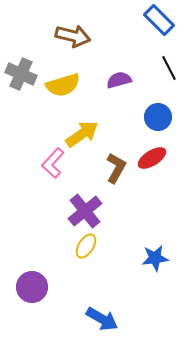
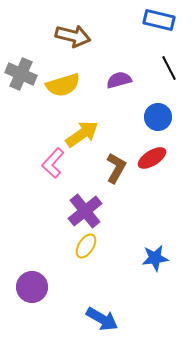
blue rectangle: rotated 32 degrees counterclockwise
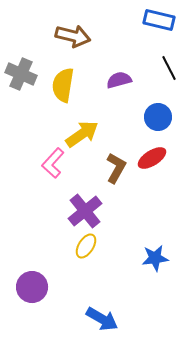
yellow semicircle: rotated 116 degrees clockwise
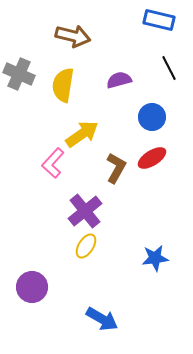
gray cross: moved 2 px left
blue circle: moved 6 px left
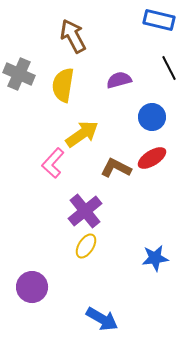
brown arrow: rotated 132 degrees counterclockwise
brown L-shape: rotated 92 degrees counterclockwise
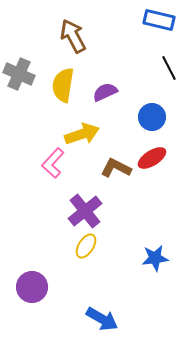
purple semicircle: moved 14 px left, 12 px down; rotated 10 degrees counterclockwise
yellow arrow: rotated 16 degrees clockwise
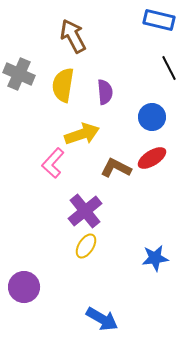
purple semicircle: rotated 110 degrees clockwise
purple circle: moved 8 px left
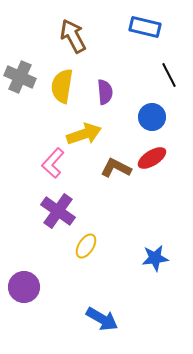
blue rectangle: moved 14 px left, 7 px down
black line: moved 7 px down
gray cross: moved 1 px right, 3 px down
yellow semicircle: moved 1 px left, 1 px down
yellow arrow: moved 2 px right
purple cross: moved 27 px left; rotated 16 degrees counterclockwise
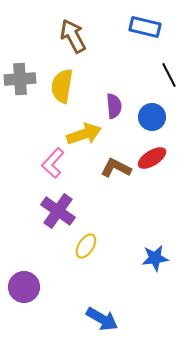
gray cross: moved 2 px down; rotated 28 degrees counterclockwise
purple semicircle: moved 9 px right, 14 px down
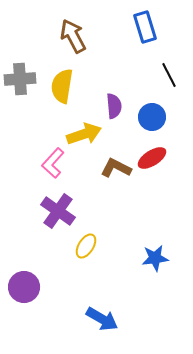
blue rectangle: rotated 60 degrees clockwise
